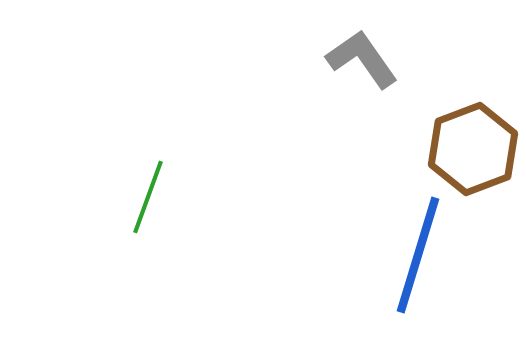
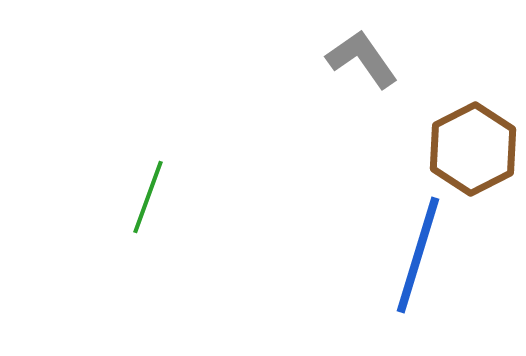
brown hexagon: rotated 6 degrees counterclockwise
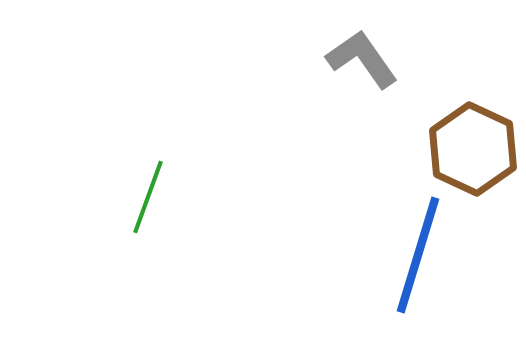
brown hexagon: rotated 8 degrees counterclockwise
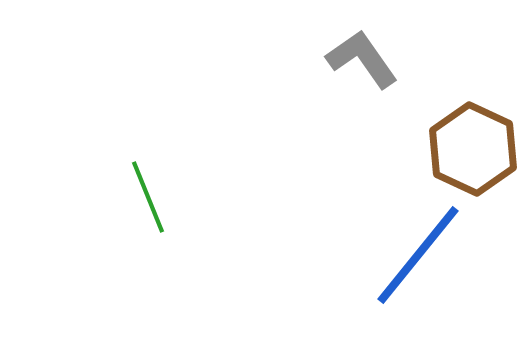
green line: rotated 42 degrees counterclockwise
blue line: rotated 22 degrees clockwise
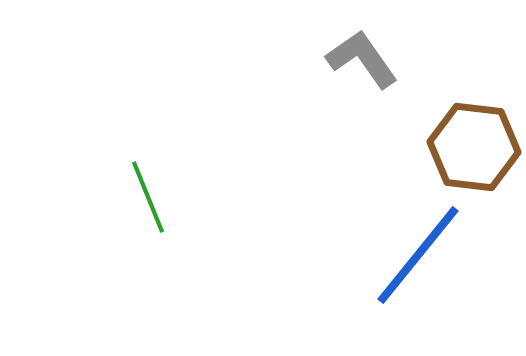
brown hexagon: moved 1 px right, 2 px up; rotated 18 degrees counterclockwise
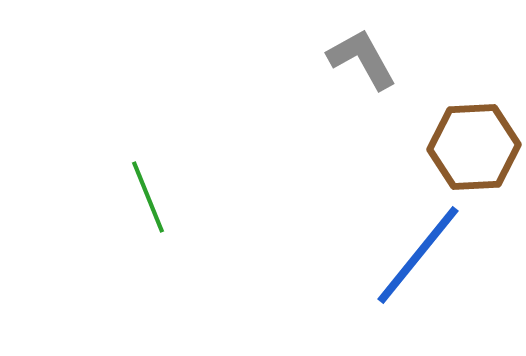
gray L-shape: rotated 6 degrees clockwise
brown hexagon: rotated 10 degrees counterclockwise
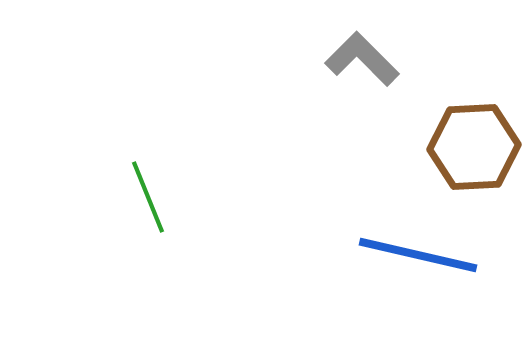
gray L-shape: rotated 16 degrees counterclockwise
blue line: rotated 64 degrees clockwise
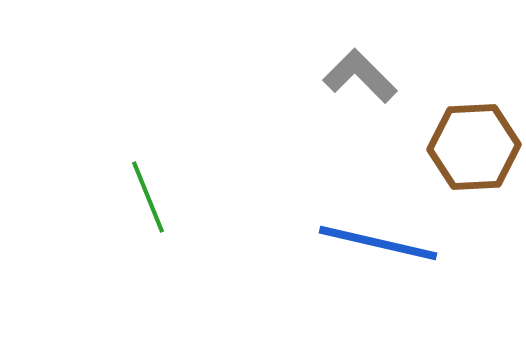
gray L-shape: moved 2 px left, 17 px down
blue line: moved 40 px left, 12 px up
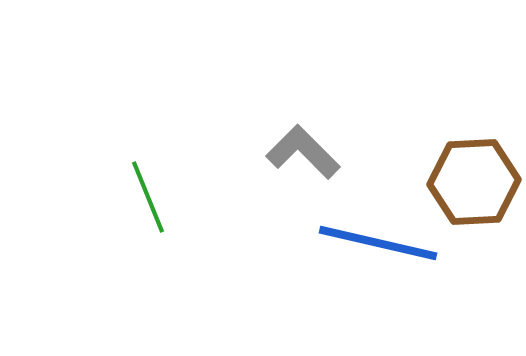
gray L-shape: moved 57 px left, 76 px down
brown hexagon: moved 35 px down
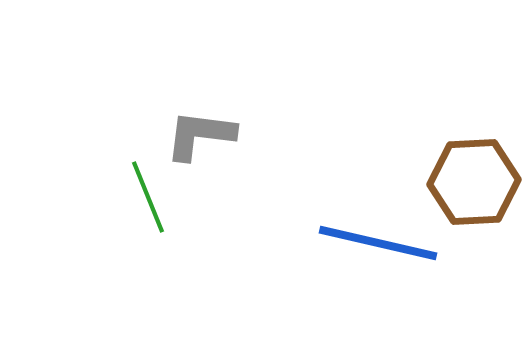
gray L-shape: moved 103 px left, 17 px up; rotated 38 degrees counterclockwise
